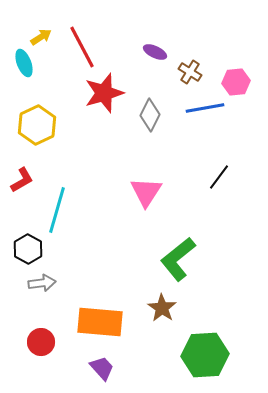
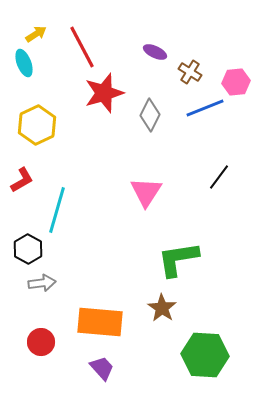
yellow arrow: moved 5 px left, 3 px up
blue line: rotated 12 degrees counterclockwise
green L-shape: rotated 30 degrees clockwise
green hexagon: rotated 6 degrees clockwise
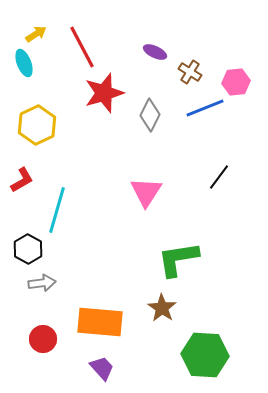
red circle: moved 2 px right, 3 px up
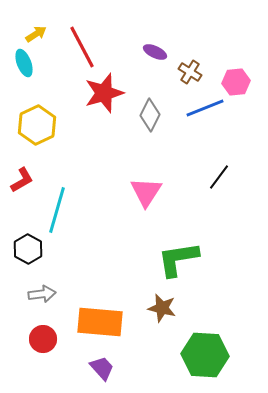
gray arrow: moved 11 px down
brown star: rotated 20 degrees counterclockwise
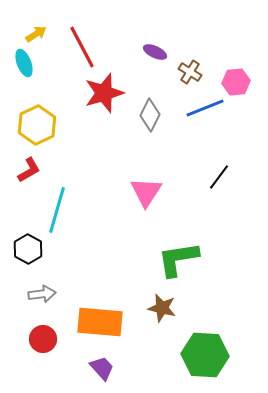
red L-shape: moved 7 px right, 10 px up
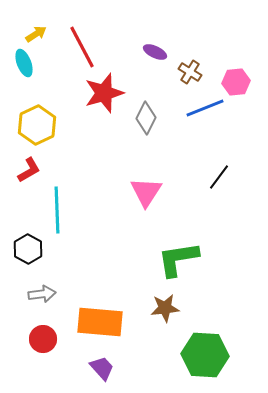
gray diamond: moved 4 px left, 3 px down
cyan line: rotated 18 degrees counterclockwise
brown star: moved 3 px right; rotated 20 degrees counterclockwise
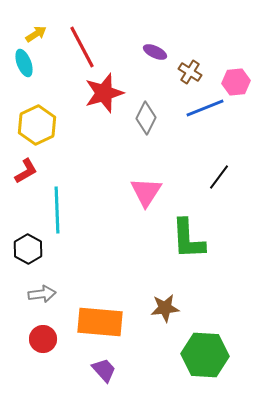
red L-shape: moved 3 px left, 1 px down
green L-shape: moved 10 px right, 20 px up; rotated 84 degrees counterclockwise
purple trapezoid: moved 2 px right, 2 px down
